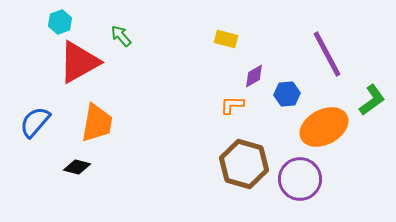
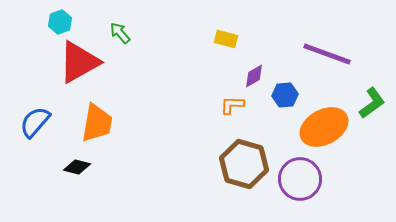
green arrow: moved 1 px left, 3 px up
purple line: rotated 42 degrees counterclockwise
blue hexagon: moved 2 px left, 1 px down
green L-shape: moved 3 px down
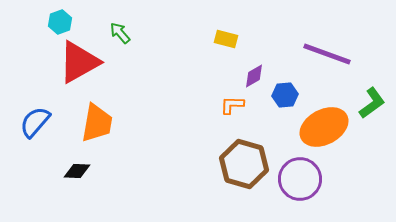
black diamond: moved 4 px down; rotated 12 degrees counterclockwise
